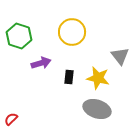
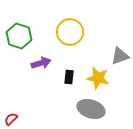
yellow circle: moved 2 px left
gray triangle: rotated 48 degrees clockwise
gray ellipse: moved 6 px left
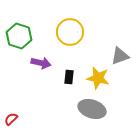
purple arrow: rotated 30 degrees clockwise
gray ellipse: moved 1 px right
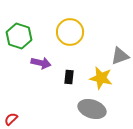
yellow star: moved 3 px right
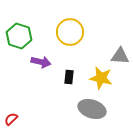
gray triangle: rotated 24 degrees clockwise
purple arrow: moved 1 px up
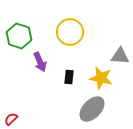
purple arrow: moved 1 px left; rotated 54 degrees clockwise
gray ellipse: rotated 64 degrees counterclockwise
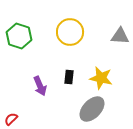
gray triangle: moved 20 px up
purple arrow: moved 24 px down
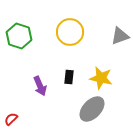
gray triangle: rotated 24 degrees counterclockwise
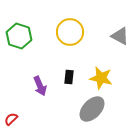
gray triangle: rotated 48 degrees clockwise
